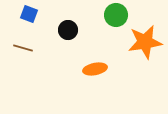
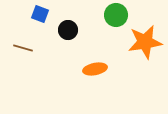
blue square: moved 11 px right
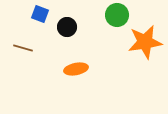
green circle: moved 1 px right
black circle: moved 1 px left, 3 px up
orange ellipse: moved 19 px left
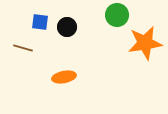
blue square: moved 8 px down; rotated 12 degrees counterclockwise
orange star: moved 1 px down
orange ellipse: moved 12 px left, 8 px down
